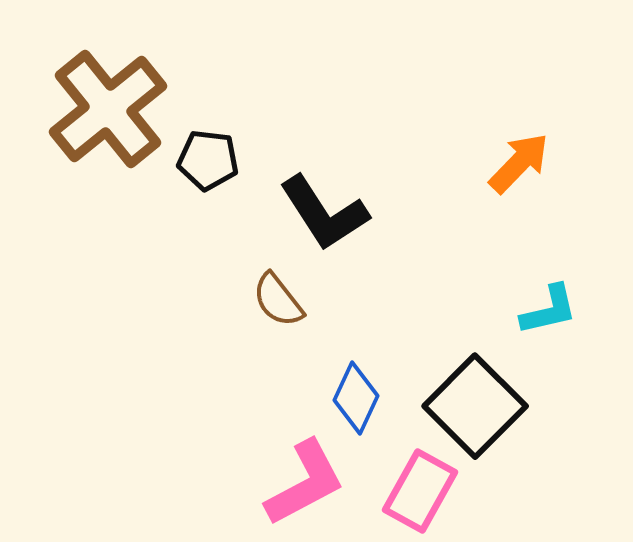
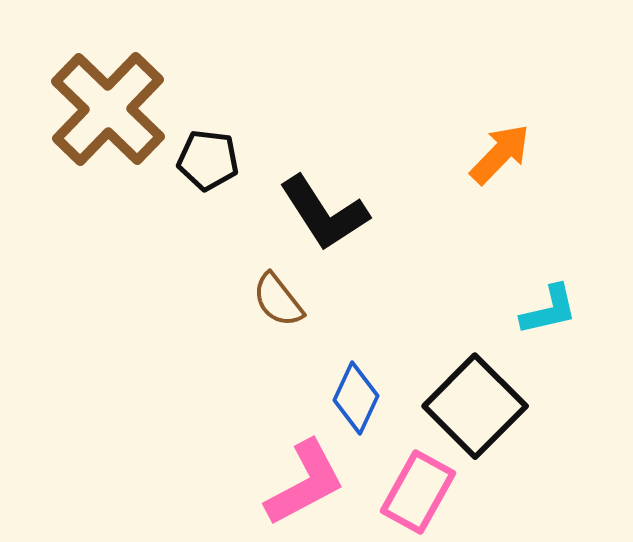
brown cross: rotated 7 degrees counterclockwise
orange arrow: moved 19 px left, 9 px up
pink rectangle: moved 2 px left, 1 px down
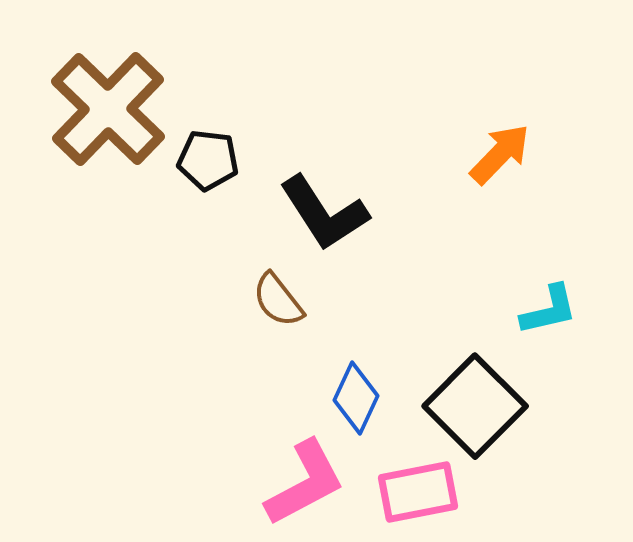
pink rectangle: rotated 50 degrees clockwise
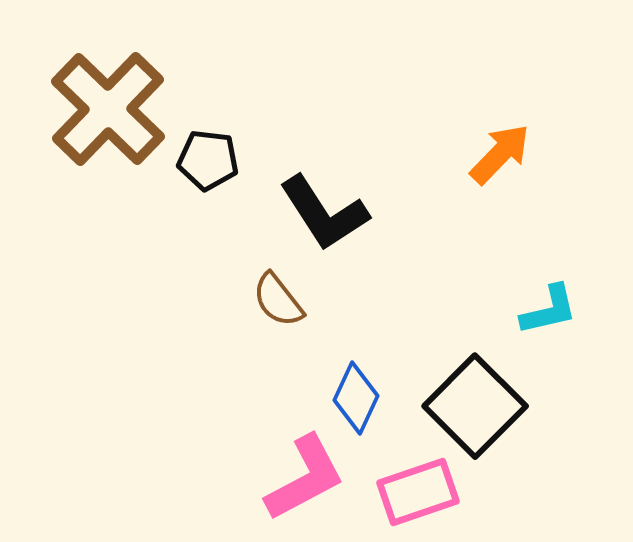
pink L-shape: moved 5 px up
pink rectangle: rotated 8 degrees counterclockwise
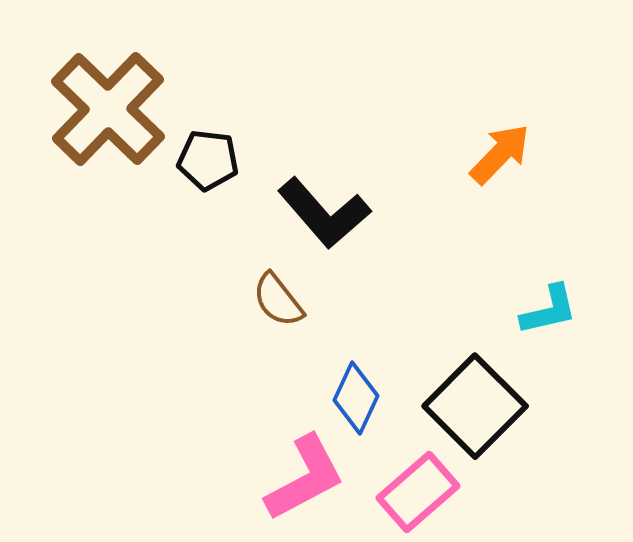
black L-shape: rotated 8 degrees counterclockwise
pink rectangle: rotated 22 degrees counterclockwise
